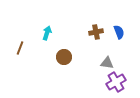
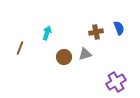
blue semicircle: moved 4 px up
gray triangle: moved 22 px left, 9 px up; rotated 24 degrees counterclockwise
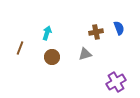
brown circle: moved 12 px left
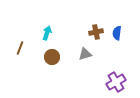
blue semicircle: moved 2 px left, 5 px down; rotated 152 degrees counterclockwise
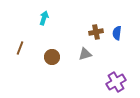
cyan arrow: moved 3 px left, 15 px up
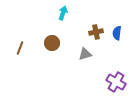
cyan arrow: moved 19 px right, 5 px up
brown circle: moved 14 px up
purple cross: rotated 30 degrees counterclockwise
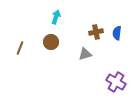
cyan arrow: moved 7 px left, 4 px down
brown circle: moved 1 px left, 1 px up
